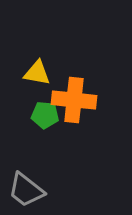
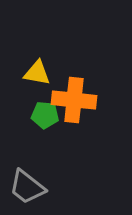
gray trapezoid: moved 1 px right, 3 px up
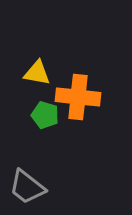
orange cross: moved 4 px right, 3 px up
green pentagon: rotated 12 degrees clockwise
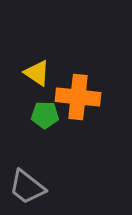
yellow triangle: rotated 24 degrees clockwise
green pentagon: rotated 16 degrees counterclockwise
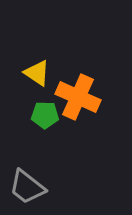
orange cross: rotated 18 degrees clockwise
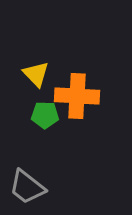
yellow triangle: moved 1 px left, 1 px down; rotated 12 degrees clockwise
orange cross: moved 1 px left, 1 px up; rotated 21 degrees counterclockwise
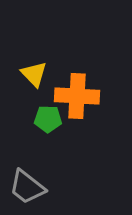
yellow triangle: moved 2 px left
green pentagon: moved 3 px right, 4 px down
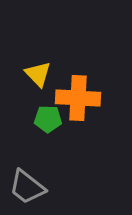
yellow triangle: moved 4 px right
orange cross: moved 1 px right, 2 px down
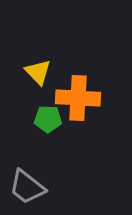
yellow triangle: moved 2 px up
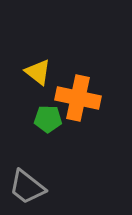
yellow triangle: rotated 8 degrees counterclockwise
orange cross: rotated 9 degrees clockwise
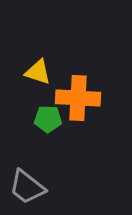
yellow triangle: rotated 20 degrees counterclockwise
orange cross: rotated 9 degrees counterclockwise
